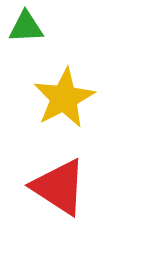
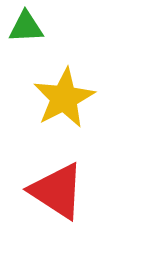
red triangle: moved 2 px left, 4 px down
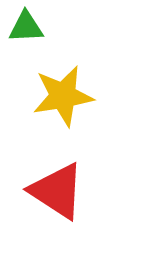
yellow star: moved 1 px left, 2 px up; rotated 18 degrees clockwise
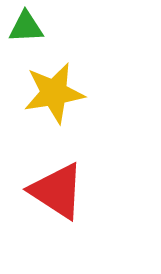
yellow star: moved 9 px left, 3 px up
